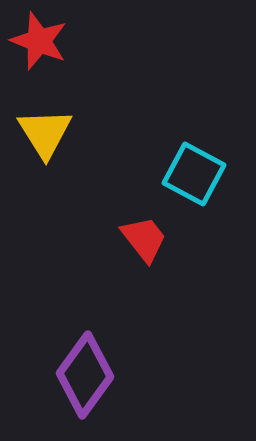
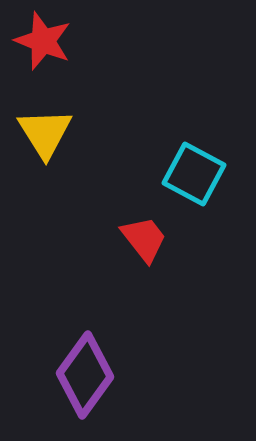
red star: moved 4 px right
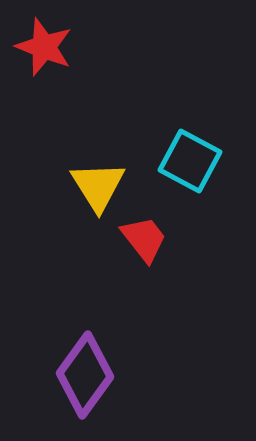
red star: moved 1 px right, 6 px down
yellow triangle: moved 53 px right, 53 px down
cyan square: moved 4 px left, 13 px up
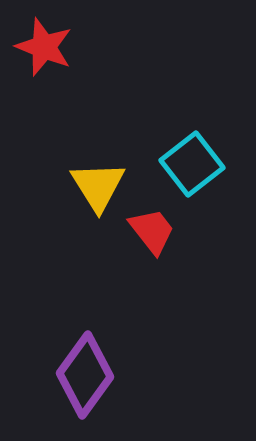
cyan square: moved 2 px right, 3 px down; rotated 24 degrees clockwise
red trapezoid: moved 8 px right, 8 px up
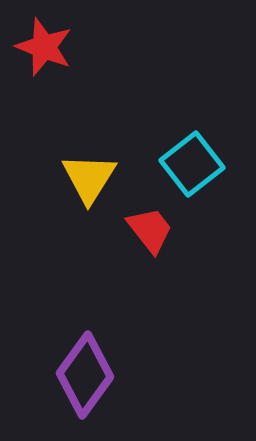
yellow triangle: moved 9 px left, 8 px up; rotated 4 degrees clockwise
red trapezoid: moved 2 px left, 1 px up
